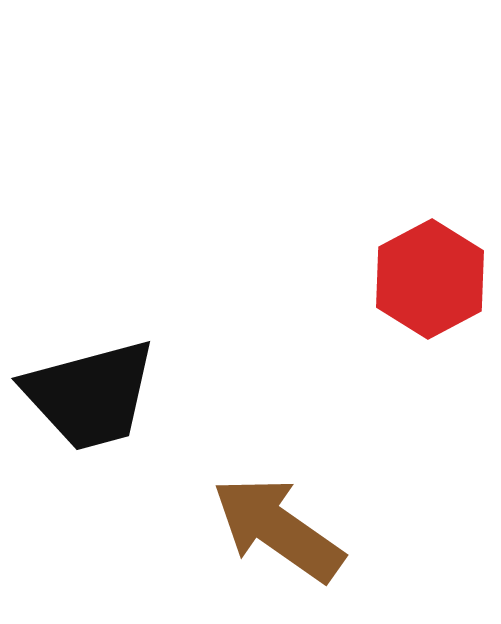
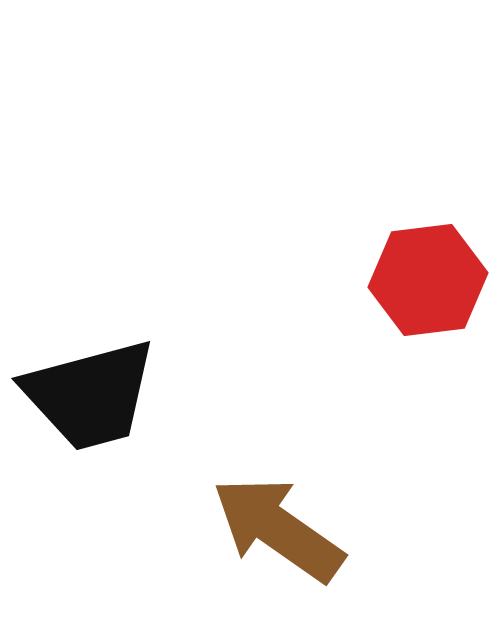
red hexagon: moved 2 px left, 1 px down; rotated 21 degrees clockwise
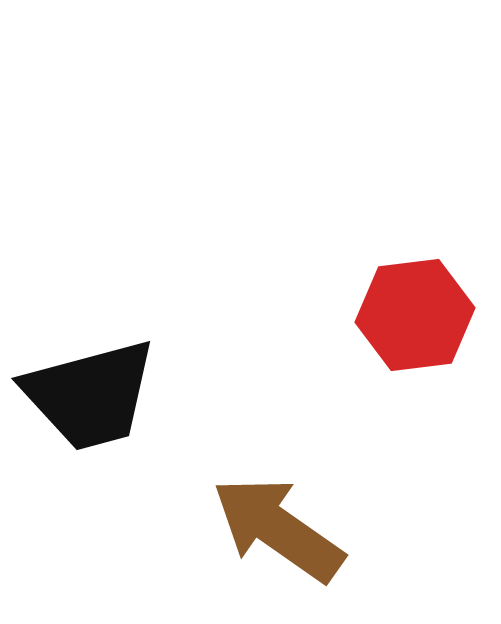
red hexagon: moved 13 px left, 35 px down
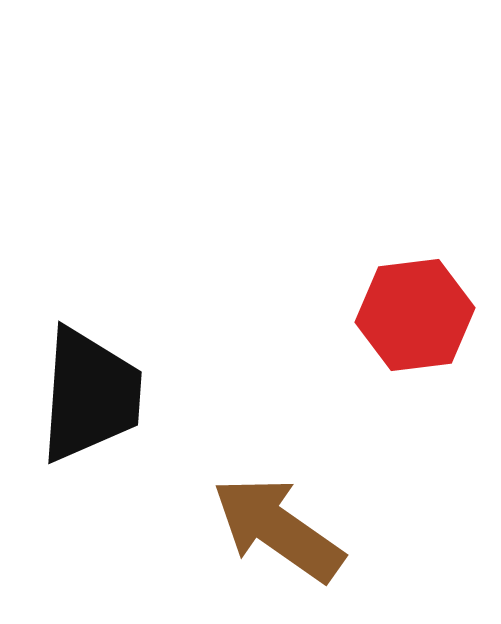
black trapezoid: rotated 71 degrees counterclockwise
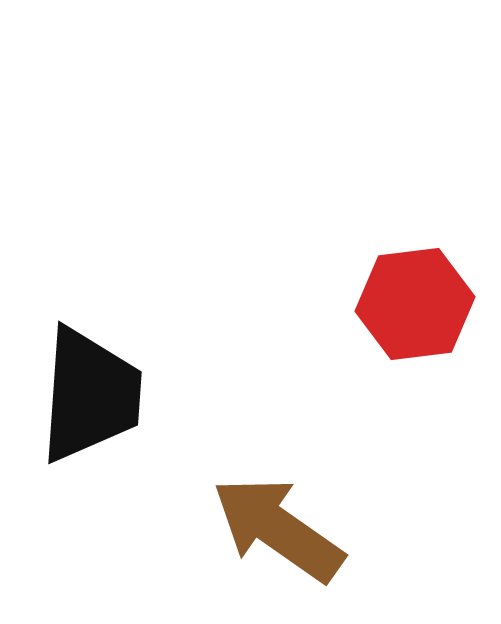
red hexagon: moved 11 px up
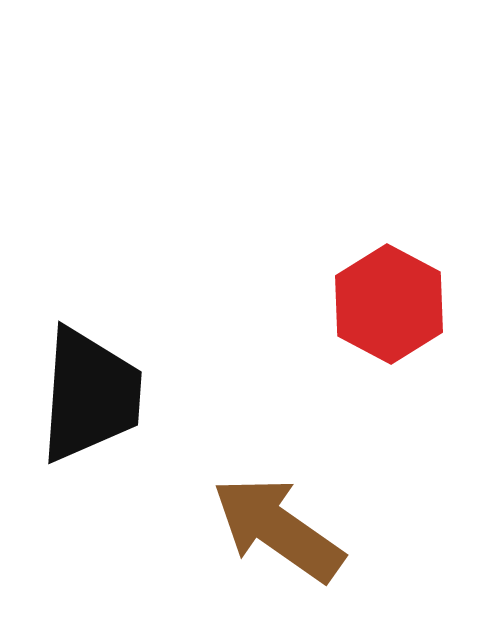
red hexagon: moved 26 px left; rotated 25 degrees counterclockwise
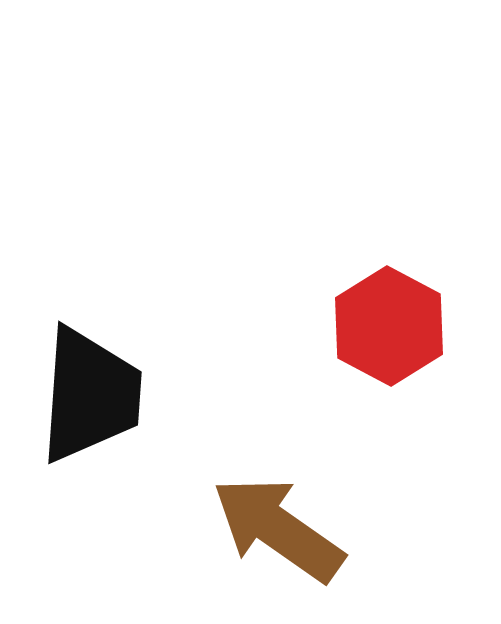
red hexagon: moved 22 px down
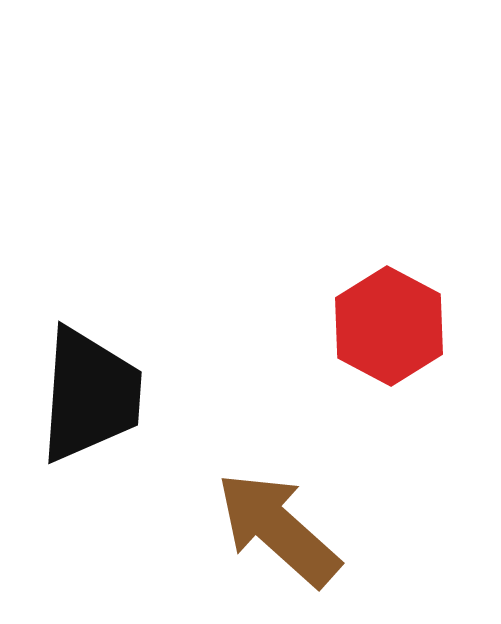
brown arrow: rotated 7 degrees clockwise
